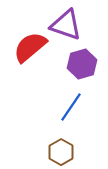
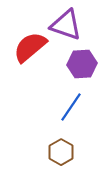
purple hexagon: rotated 12 degrees clockwise
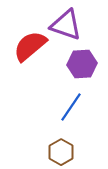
red semicircle: moved 1 px up
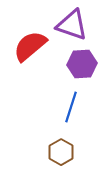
purple triangle: moved 6 px right
blue line: rotated 16 degrees counterclockwise
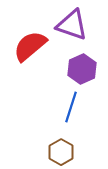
purple hexagon: moved 5 px down; rotated 20 degrees counterclockwise
